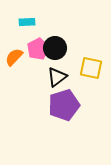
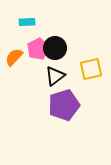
yellow square: moved 1 px down; rotated 25 degrees counterclockwise
black triangle: moved 2 px left, 1 px up
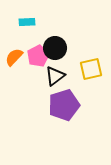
pink pentagon: moved 7 px down
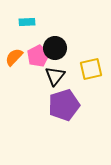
black triangle: rotated 15 degrees counterclockwise
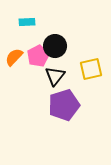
black circle: moved 2 px up
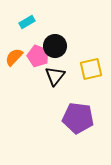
cyan rectangle: rotated 28 degrees counterclockwise
pink pentagon: rotated 25 degrees counterclockwise
purple pentagon: moved 14 px right, 13 px down; rotated 24 degrees clockwise
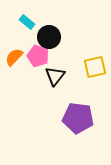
cyan rectangle: rotated 70 degrees clockwise
black circle: moved 6 px left, 9 px up
yellow square: moved 4 px right, 2 px up
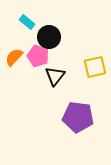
purple pentagon: moved 1 px up
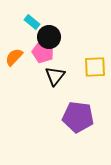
cyan rectangle: moved 5 px right
pink pentagon: moved 5 px right, 4 px up
yellow square: rotated 10 degrees clockwise
